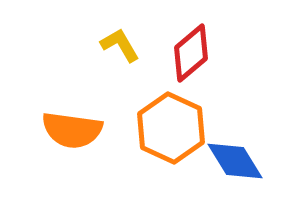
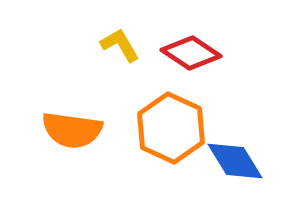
red diamond: rotated 74 degrees clockwise
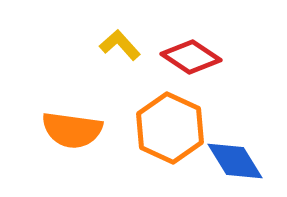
yellow L-shape: rotated 12 degrees counterclockwise
red diamond: moved 4 px down
orange hexagon: moved 1 px left
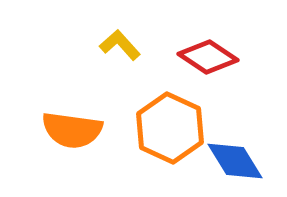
red diamond: moved 17 px right
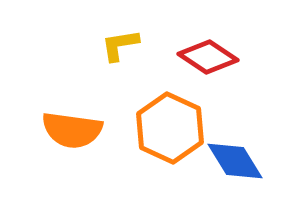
yellow L-shape: rotated 57 degrees counterclockwise
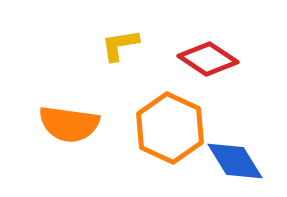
red diamond: moved 2 px down
orange semicircle: moved 3 px left, 6 px up
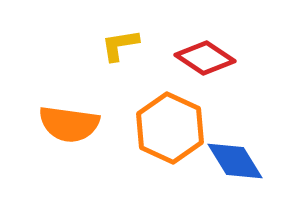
red diamond: moved 3 px left, 1 px up
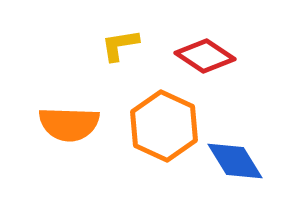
red diamond: moved 2 px up
orange semicircle: rotated 6 degrees counterclockwise
orange hexagon: moved 6 px left, 2 px up
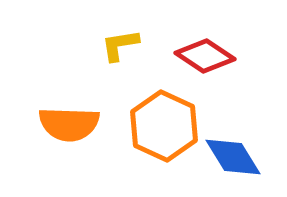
blue diamond: moved 2 px left, 4 px up
